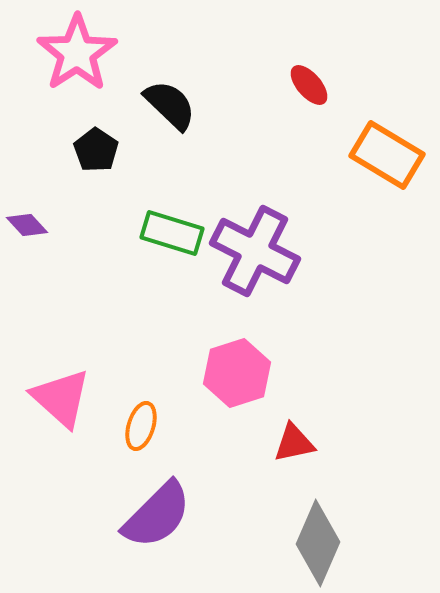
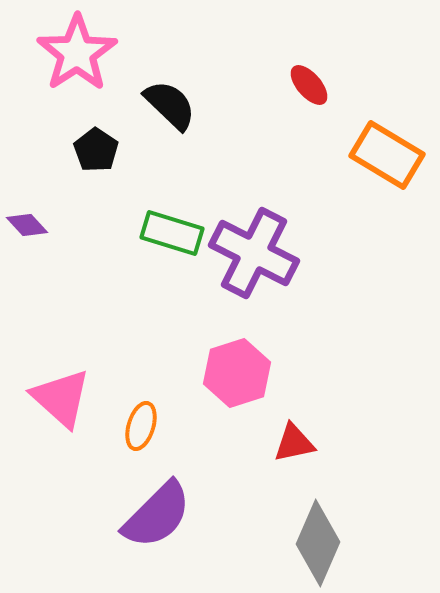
purple cross: moved 1 px left, 2 px down
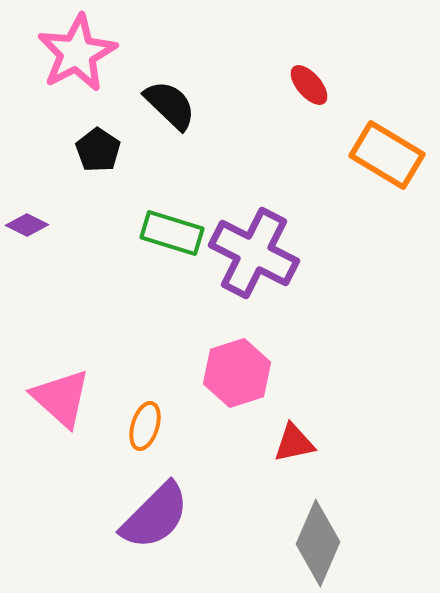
pink star: rotated 6 degrees clockwise
black pentagon: moved 2 px right
purple diamond: rotated 21 degrees counterclockwise
orange ellipse: moved 4 px right
purple semicircle: moved 2 px left, 1 px down
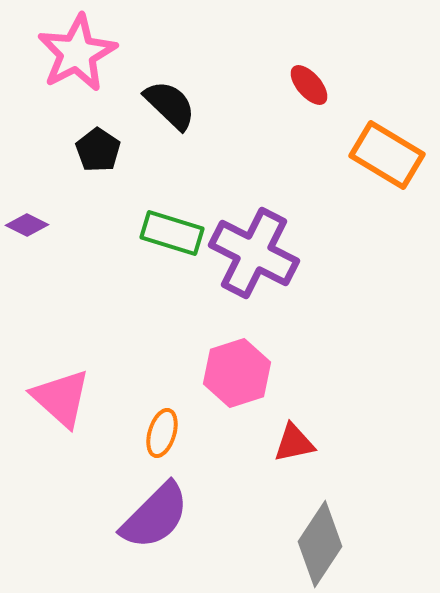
orange ellipse: moved 17 px right, 7 px down
gray diamond: moved 2 px right, 1 px down; rotated 10 degrees clockwise
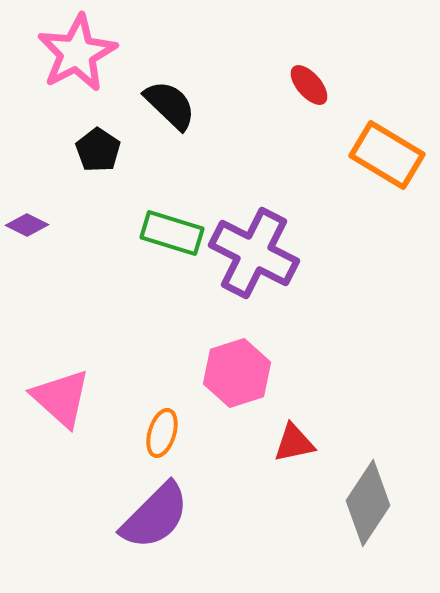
gray diamond: moved 48 px right, 41 px up
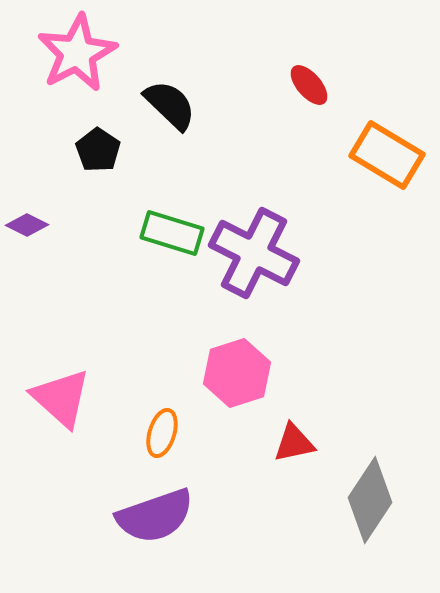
gray diamond: moved 2 px right, 3 px up
purple semicircle: rotated 26 degrees clockwise
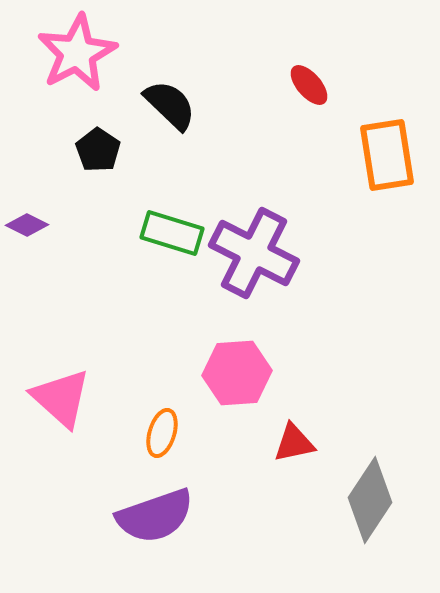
orange rectangle: rotated 50 degrees clockwise
pink hexagon: rotated 14 degrees clockwise
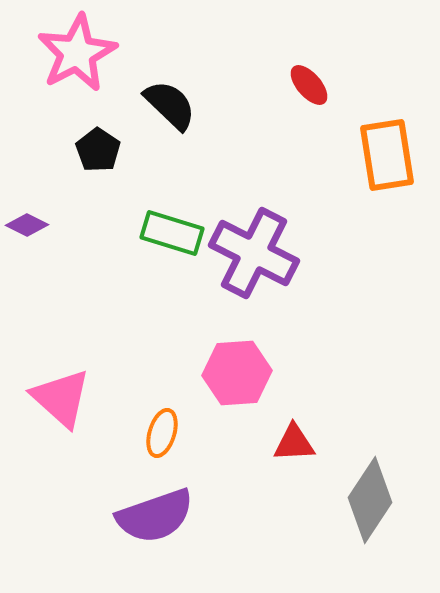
red triangle: rotated 9 degrees clockwise
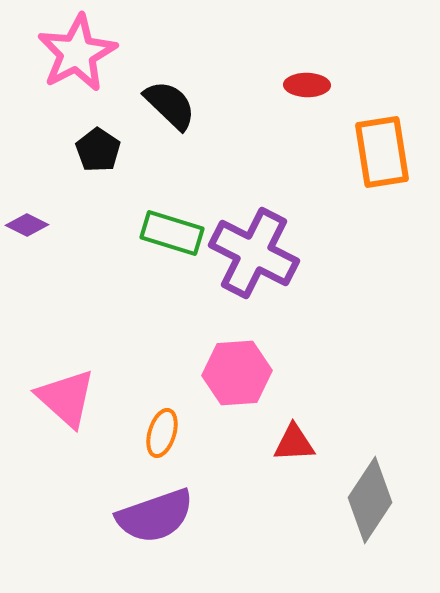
red ellipse: moved 2 px left; rotated 48 degrees counterclockwise
orange rectangle: moved 5 px left, 3 px up
pink triangle: moved 5 px right
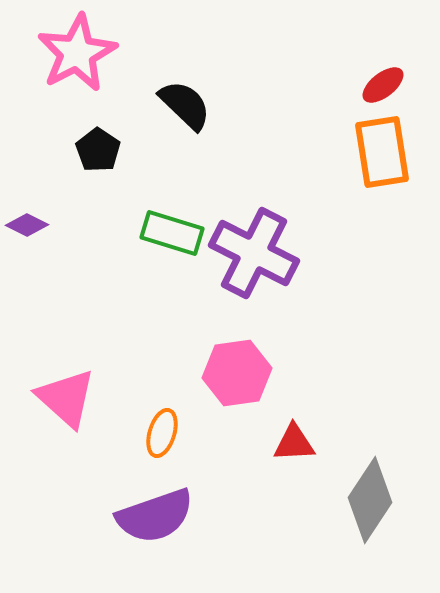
red ellipse: moved 76 px right; rotated 39 degrees counterclockwise
black semicircle: moved 15 px right
pink hexagon: rotated 4 degrees counterclockwise
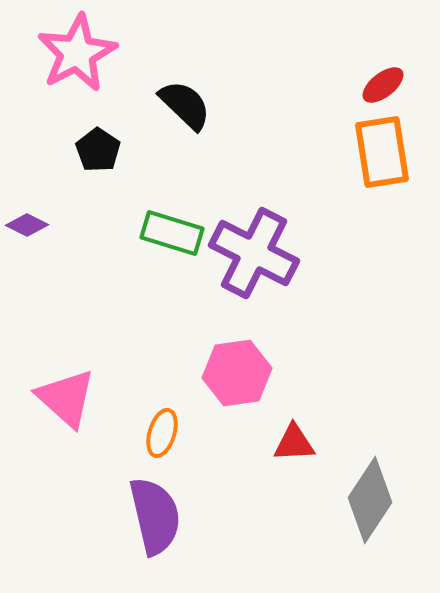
purple semicircle: rotated 84 degrees counterclockwise
